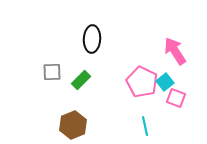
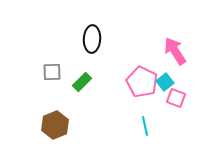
green rectangle: moved 1 px right, 2 px down
brown hexagon: moved 18 px left
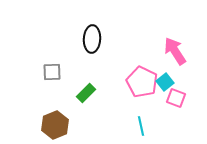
green rectangle: moved 4 px right, 11 px down
cyan line: moved 4 px left
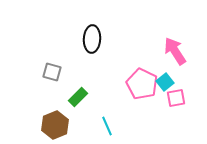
gray square: rotated 18 degrees clockwise
pink pentagon: moved 2 px down
green rectangle: moved 8 px left, 4 px down
pink square: rotated 30 degrees counterclockwise
cyan line: moved 34 px left; rotated 12 degrees counterclockwise
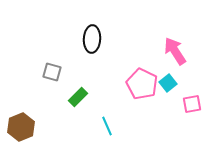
cyan square: moved 3 px right, 1 px down
pink square: moved 16 px right, 6 px down
brown hexagon: moved 34 px left, 2 px down
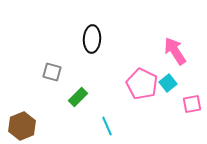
brown hexagon: moved 1 px right, 1 px up
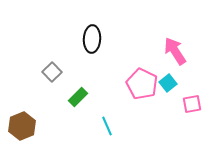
gray square: rotated 30 degrees clockwise
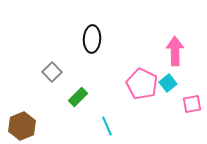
pink arrow: rotated 32 degrees clockwise
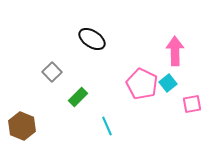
black ellipse: rotated 60 degrees counterclockwise
brown hexagon: rotated 16 degrees counterclockwise
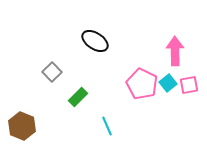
black ellipse: moved 3 px right, 2 px down
pink square: moved 3 px left, 19 px up
